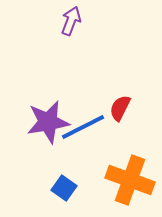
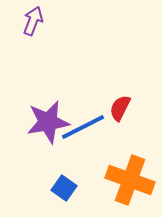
purple arrow: moved 38 px left
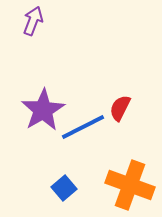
purple star: moved 5 px left, 12 px up; rotated 21 degrees counterclockwise
orange cross: moved 5 px down
blue square: rotated 15 degrees clockwise
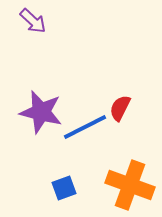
purple arrow: rotated 112 degrees clockwise
purple star: moved 2 px left, 2 px down; rotated 27 degrees counterclockwise
blue line: moved 2 px right
blue square: rotated 20 degrees clockwise
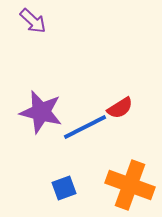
red semicircle: rotated 148 degrees counterclockwise
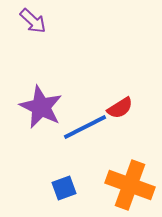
purple star: moved 5 px up; rotated 12 degrees clockwise
